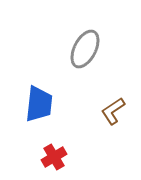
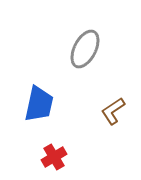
blue trapezoid: rotated 6 degrees clockwise
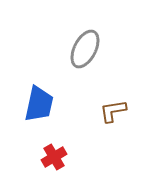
brown L-shape: rotated 24 degrees clockwise
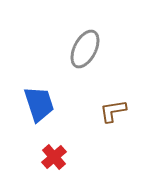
blue trapezoid: rotated 30 degrees counterclockwise
red cross: rotated 10 degrees counterclockwise
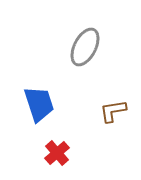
gray ellipse: moved 2 px up
red cross: moved 3 px right, 4 px up
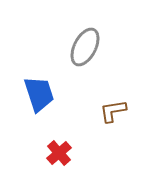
blue trapezoid: moved 10 px up
red cross: moved 2 px right
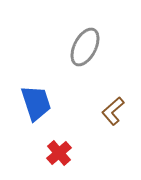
blue trapezoid: moved 3 px left, 9 px down
brown L-shape: rotated 32 degrees counterclockwise
